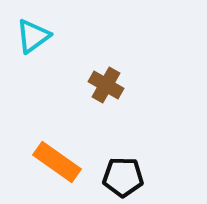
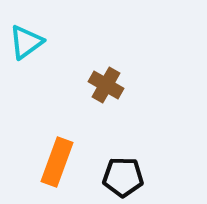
cyan triangle: moved 7 px left, 6 px down
orange rectangle: rotated 75 degrees clockwise
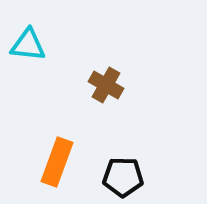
cyan triangle: moved 2 px right, 3 px down; rotated 42 degrees clockwise
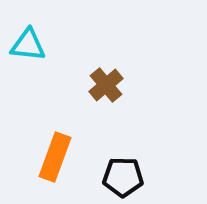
brown cross: rotated 20 degrees clockwise
orange rectangle: moved 2 px left, 5 px up
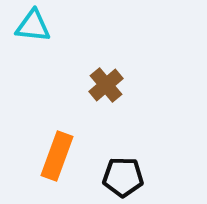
cyan triangle: moved 5 px right, 19 px up
orange rectangle: moved 2 px right, 1 px up
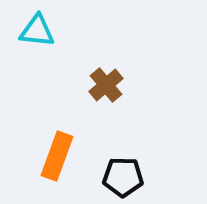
cyan triangle: moved 4 px right, 5 px down
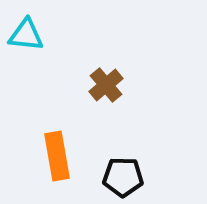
cyan triangle: moved 11 px left, 4 px down
orange rectangle: rotated 30 degrees counterclockwise
